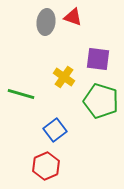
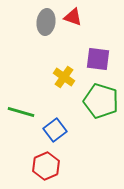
green line: moved 18 px down
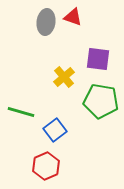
yellow cross: rotated 15 degrees clockwise
green pentagon: rotated 8 degrees counterclockwise
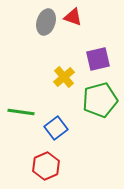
gray ellipse: rotated 10 degrees clockwise
purple square: rotated 20 degrees counterclockwise
green pentagon: moved 1 px left, 1 px up; rotated 24 degrees counterclockwise
green line: rotated 8 degrees counterclockwise
blue square: moved 1 px right, 2 px up
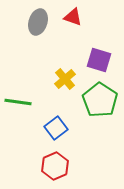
gray ellipse: moved 8 px left
purple square: moved 1 px right, 1 px down; rotated 30 degrees clockwise
yellow cross: moved 1 px right, 2 px down
green pentagon: rotated 24 degrees counterclockwise
green line: moved 3 px left, 10 px up
red hexagon: moved 9 px right
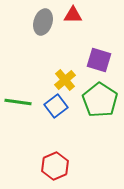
red triangle: moved 2 px up; rotated 18 degrees counterclockwise
gray ellipse: moved 5 px right
yellow cross: moved 1 px down
blue square: moved 22 px up
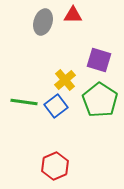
green line: moved 6 px right
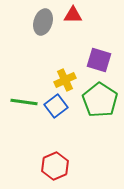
yellow cross: rotated 15 degrees clockwise
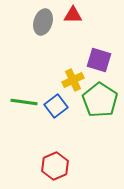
yellow cross: moved 8 px right
